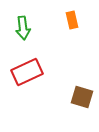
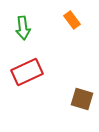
orange rectangle: rotated 24 degrees counterclockwise
brown square: moved 2 px down
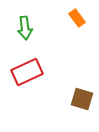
orange rectangle: moved 5 px right, 2 px up
green arrow: moved 2 px right
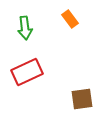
orange rectangle: moved 7 px left, 1 px down
brown square: rotated 25 degrees counterclockwise
